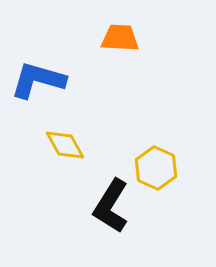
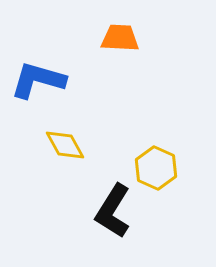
black L-shape: moved 2 px right, 5 px down
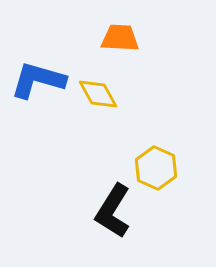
yellow diamond: moved 33 px right, 51 px up
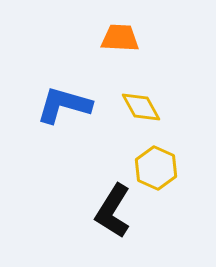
blue L-shape: moved 26 px right, 25 px down
yellow diamond: moved 43 px right, 13 px down
